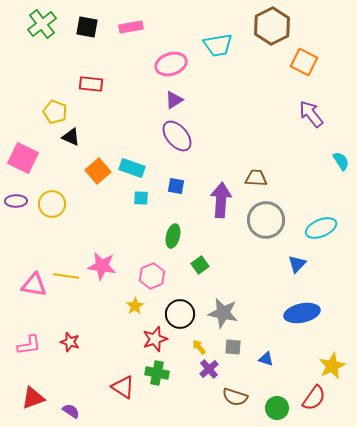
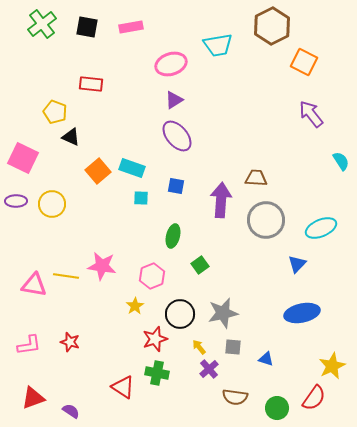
gray star at (223, 313): rotated 24 degrees counterclockwise
brown semicircle at (235, 397): rotated 10 degrees counterclockwise
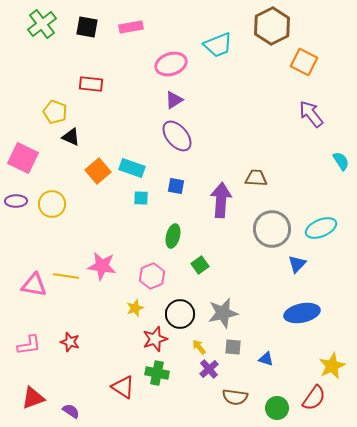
cyan trapezoid at (218, 45): rotated 12 degrees counterclockwise
gray circle at (266, 220): moved 6 px right, 9 px down
yellow star at (135, 306): moved 2 px down; rotated 12 degrees clockwise
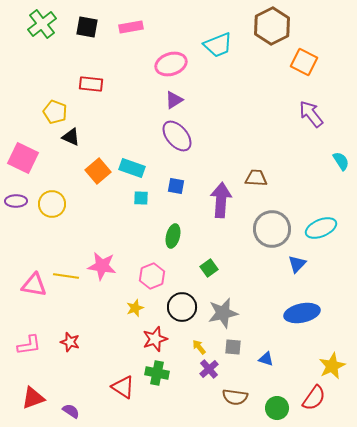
green square at (200, 265): moved 9 px right, 3 px down
black circle at (180, 314): moved 2 px right, 7 px up
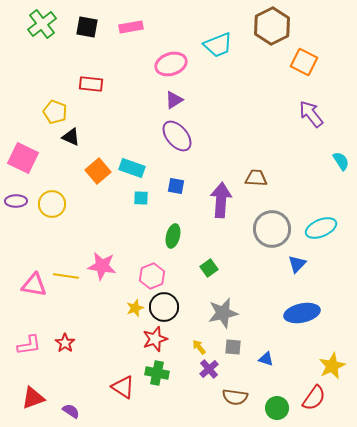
black circle at (182, 307): moved 18 px left
red star at (70, 342): moved 5 px left, 1 px down; rotated 18 degrees clockwise
